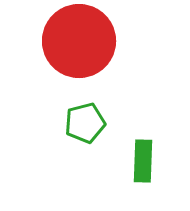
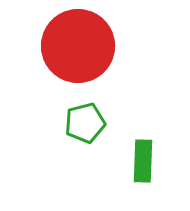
red circle: moved 1 px left, 5 px down
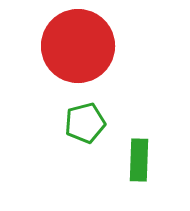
green rectangle: moved 4 px left, 1 px up
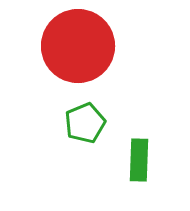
green pentagon: rotated 9 degrees counterclockwise
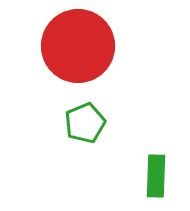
green rectangle: moved 17 px right, 16 px down
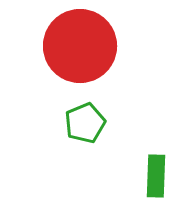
red circle: moved 2 px right
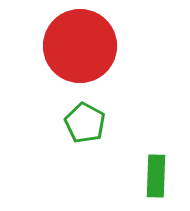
green pentagon: rotated 21 degrees counterclockwise
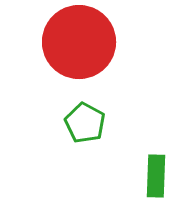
red circle: moved 1 px left, 4 px up
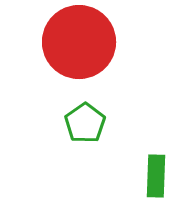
green pentagon: rotated 9 degrees clockwise
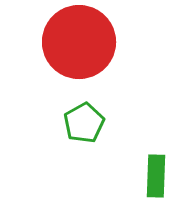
green pentagon: moved 1 px left; rotated 6 degrees clockwise
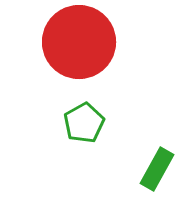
green rectangle: moved 1 px right, 7 px up; rotated 27 degrees clockwise
